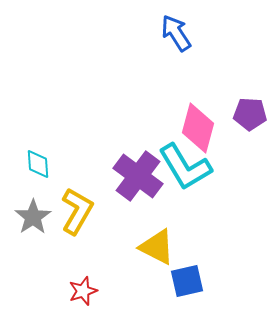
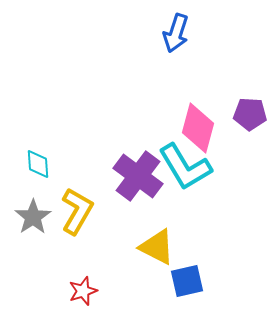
blue arrow: rotated 129 degrees counterclockwise
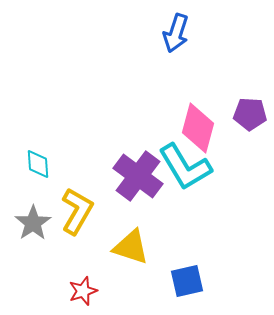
gray star: moved 6 px down
yellow triangle: moved 26 px left; rotated 9 degrees counterclockwise
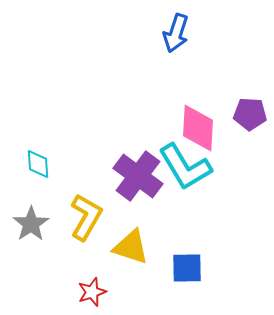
pink diamond: rotated 12 degrees counterclockwise
yellow L-shape: moved 9 px right, 6 px down
gray star: moved 2 px left, 1 px down
blue square: moved 13 px up; rotated 12 degrees clockwise
red star: moved 9 px right, 1 px down
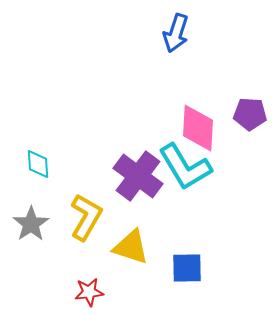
red star: moved 3 px left; rotated 12 degrees clockwise
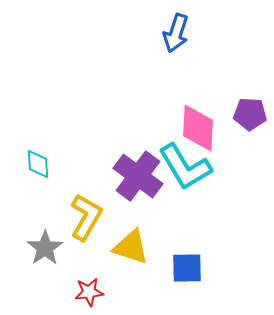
gray star: moved 14 px right, 24 px down
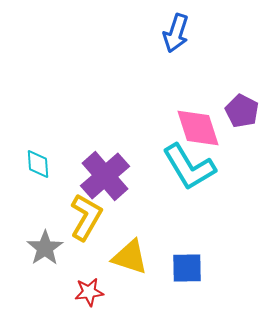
purple pentagon: moved 8 px left, 3 px up; rotated 24 degrees clockwise
pink diamond: rotated 21 degrees counterclockwise
cyan L-shape: moved 4 px right
purple cross: moved 33 px left; rotated 12 degrees clockwise
yellow triangle: moved 1 px left, 10 px down
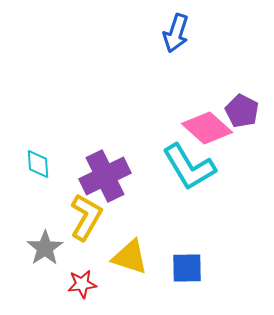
pink diamond: moved 9 px right; rotated 30 degrees counterclockwise
purple cross: rotated 15 degrees clockwise
red star: moved 7 px left, 8 px up
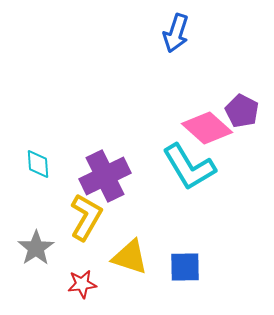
gray star: moved 9 px left
blue square: moved 2 px left, 1 px up
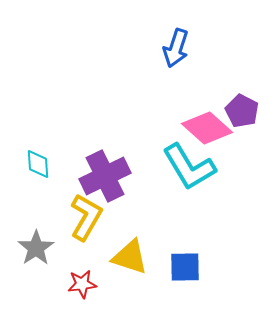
blue arrow: moved 15 px down
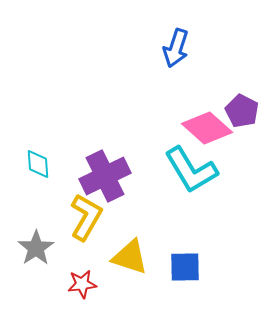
cyan L-shape: moved 2 px right, 3 px down
